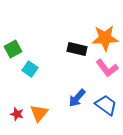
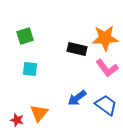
green square: moved 12 px right, 13 px up; rotated 12 degrees clockwise
cyan square: rotated 28 degrees counterclockwise
blue arrow: rotated 12 degrees clockwise
red star: moved 6 px down
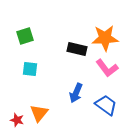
blue arrow: moved 1 px left, 5 px up; rotated 30 degrees counterclockwise
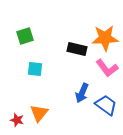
cyan square: moved 5 px right
blue arrow: moved 6 px right
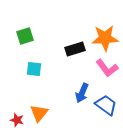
black rectangle: moved 2 px left; rotated 30 degrees counterclockwise
cyan square: moved 1 px left
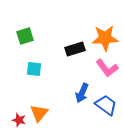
red star: moved 2 px right
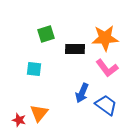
green square: moved 21 px right, 2 px up
black rectangle: rotated 18 degrees clockwise
